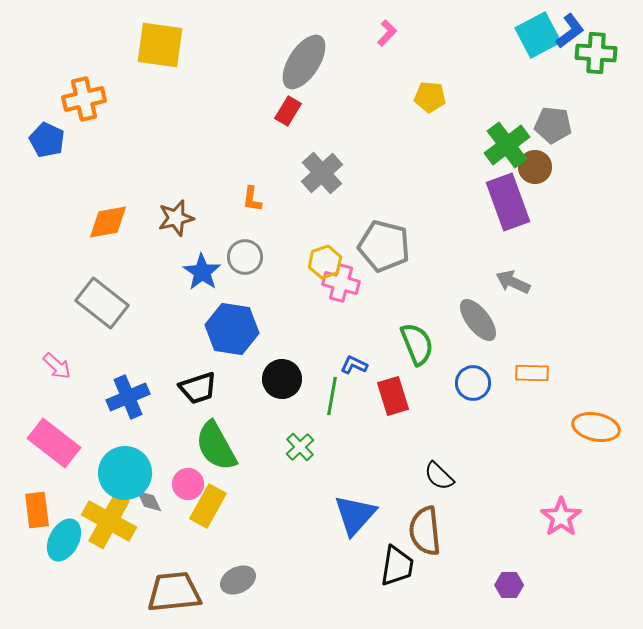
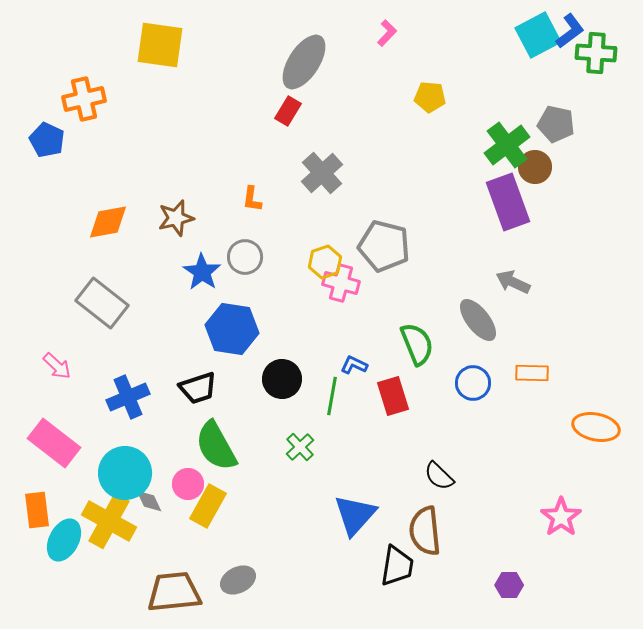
gray pentagon at (553, 125): moved 3 px right, 1 px up; rotated 6 degrees clockwise
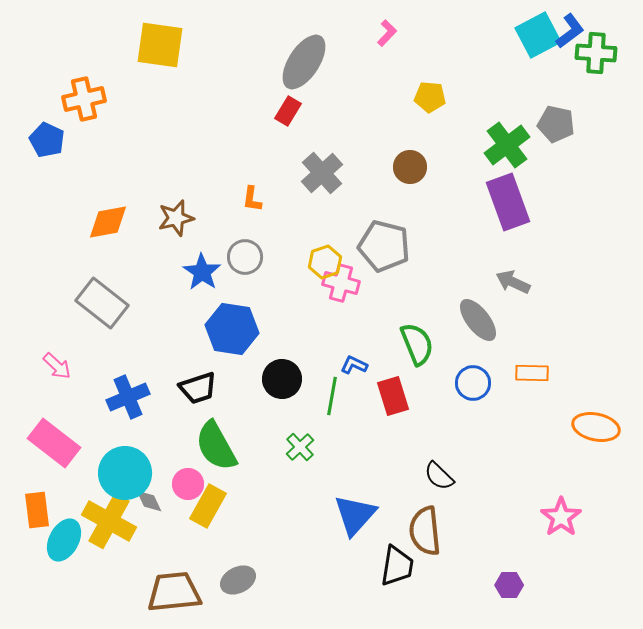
brown circle at (535, 167): moved 125 px left
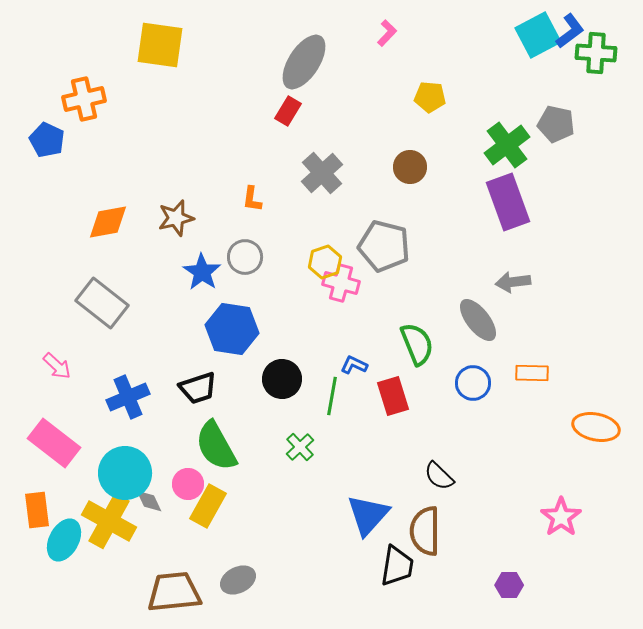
gray arrow at (513, 282): rotated 32 degrees counterclockwise
blue triangle at (355, 515): moved 13 px right
brown semicircle at (425, 531): rotated 6 degrees clockwise
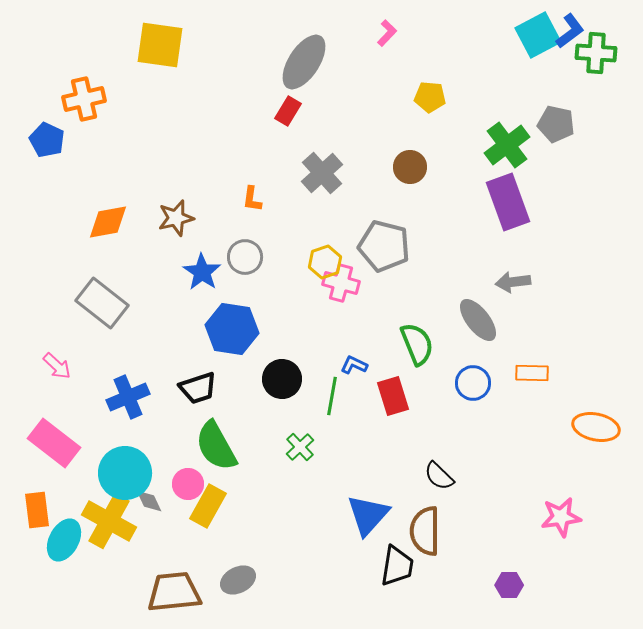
pink star at (561, 517): rotated 27 degrees clockwise
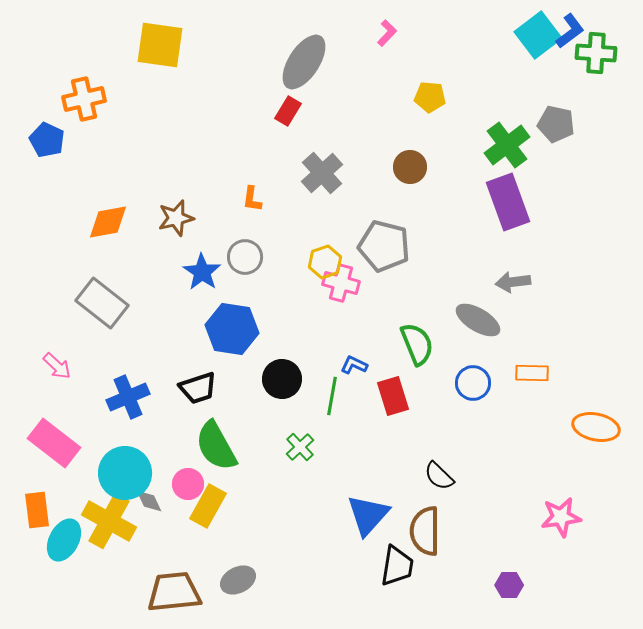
cyan square at (538, 35): rotated 9 degrees counterclockwise
gray ellipse at (478, 320): rotated 21 degrees counterclockwise
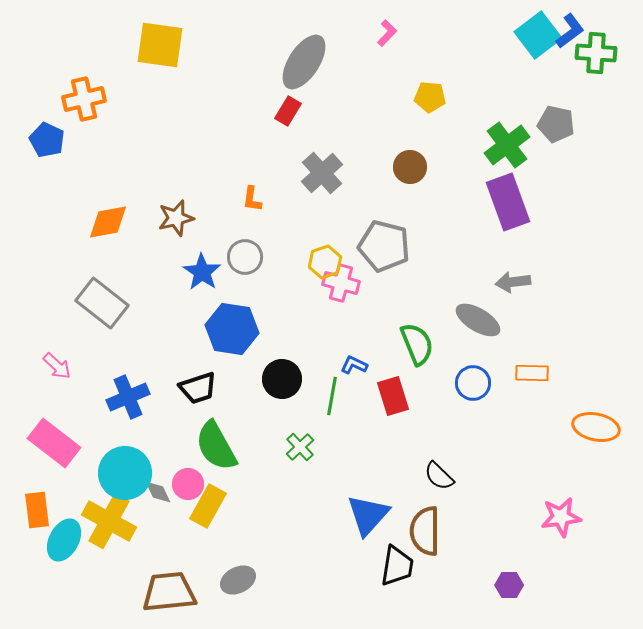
gray diamond at (149, 501): moved 9 px right, 9 px up
brown trapezoid at (174, 592): moved 5 px left
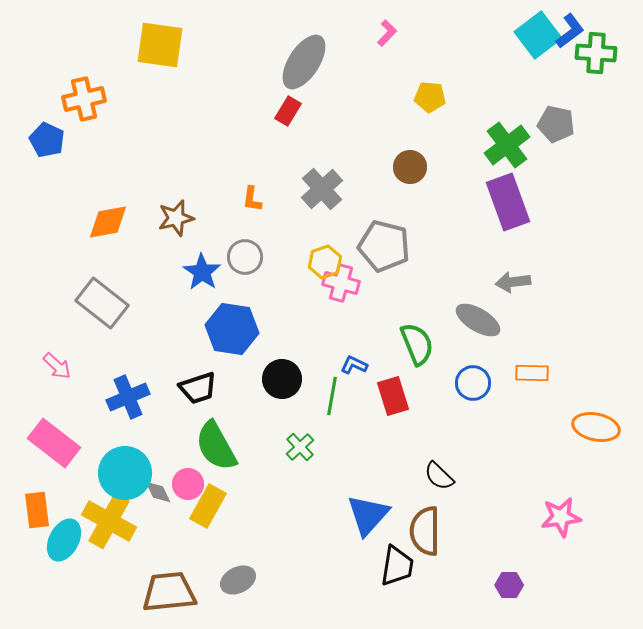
gray cross at (322, 173): moved 16 px down
